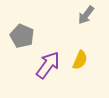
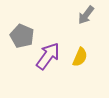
yellow semicircle: moved 3 px up
purple arrow: moved 9 px up
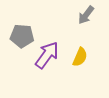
gray pentagon: rotated 20 degrees counterclockwise
purple arrow: moved 1 px left, 1 px up
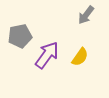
gray pentagon: moved 2 px left; rotated 15 degrees counterclockwise
yellow semicircle: rotated 12 degrees clockwise
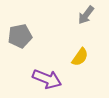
purple arrow: moved 24 px down; rotated 76 degrees clockwise
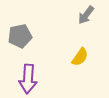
purple arrow: moved 19 px left; rotated 72 degrees clockwise
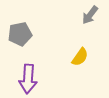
gray arrow: moved 4 px right
gray pentagon: moved 2 px up
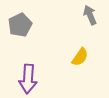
gray arrow: rotated 120 degrees clockwise
gray pentagon: moved 9 px up; rotated 15 degrees counterclockwise
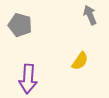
gray pentagon: rotated 30 degrees counterclockwise
yellow semicircle: moved 4 px down
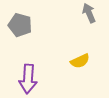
gray arrow: moved 1 px left, 2 px up
yellow semicircle: rotated 30 degrees clockwise
